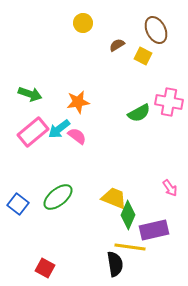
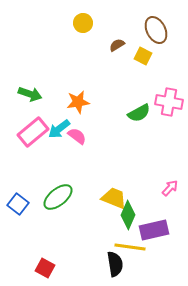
pink arrow: rotated 102 degrees counterclockwise
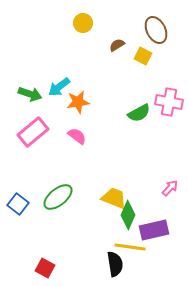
cyan arrow: moved 42 px up
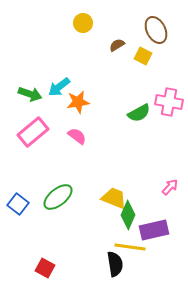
pink arrow: moved 1 px up
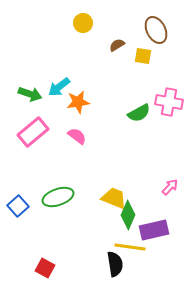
yellow square: rotated 18 degrees counterclockwise
green ellipse: rotated 20 degrees clockwise
blue square: moved 2 px down; rotated 10 degrees clockwise
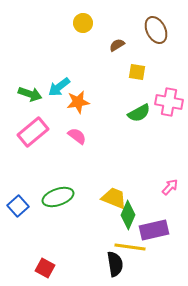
yellow square: moved 6 px left, 16 px down
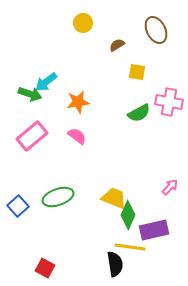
cyan arrow: moved 13 px left, 5 px up
pink rectangle: moved 1 px left, 4 px down
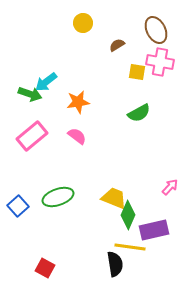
pink cross: moved 9 px left, 40 px up
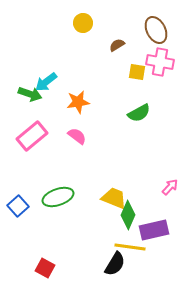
black semicircle: rotated 40 degrees clockwise
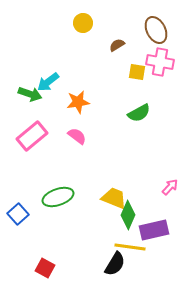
cyan arrow: moved 2 px right
blue square: moved 8 px down
